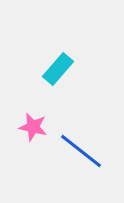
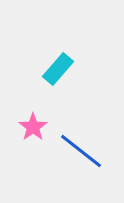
pink star: rotated 24 degrees clockwise
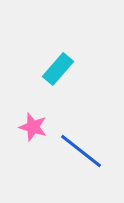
pink star: rotated 20 degrees counterclockwise
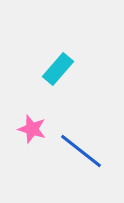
pink star: moved 1 px left, 2 px down
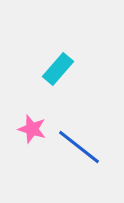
blue line: moved 2 px left, 4 px up
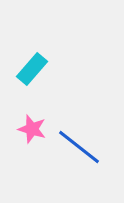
cyan rectangle: moved 26 px left
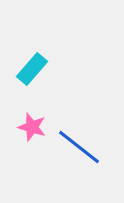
pink star: moved 2 px up
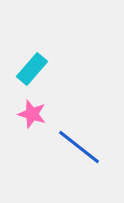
pink star: moved 13 px up
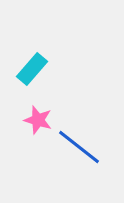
pink star: moved 6 px right, 6 px down
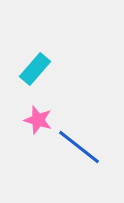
cyan rectangle: moved 3 px right
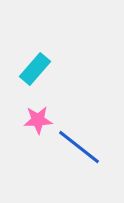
pink star: rotated 20 degrees counterclockwise
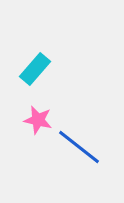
pink star: rotated 16 degrees clockwise
